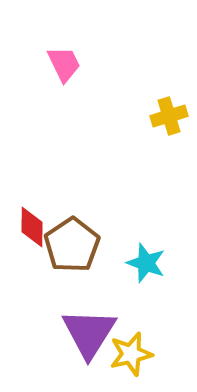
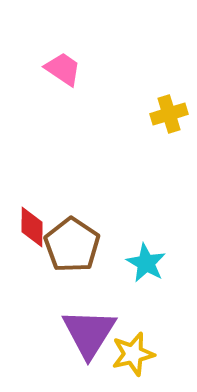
pink trapezoid: moved 1 px left, 5 px down; rotated 30 degrees counterclockwise
yellow cross: moved 2 px up
brown pentagon: rotated 4 degrees counterclockwise
cyan star: rotated 9 degrees clockwise
yellow star: moved 2 px right
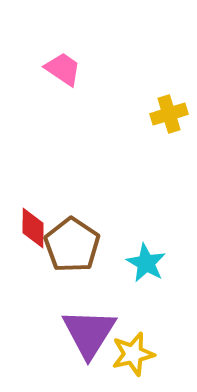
red diamond: moved 1 px right, 1 px down
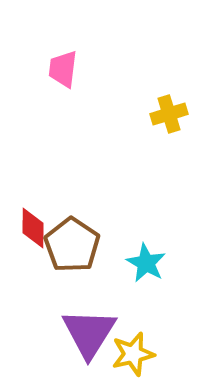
pink trapezoid: rotated 117 degrees counterclockwise
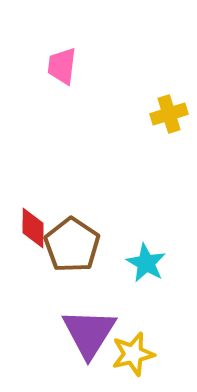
pink trapezoid: moved 1 px left, 3 px up
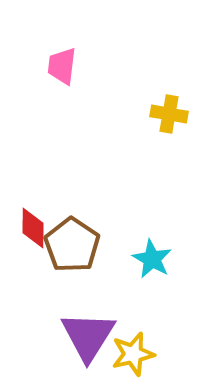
yellow cross: rotated 27 degrees clockwise
cyan star: moved 6 px right, 4 px up
purple triangle: moved 1 px left, 3 px down
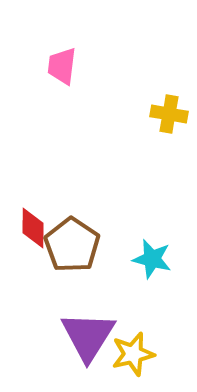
cyan star: rotated 15 degrees counterclockwise
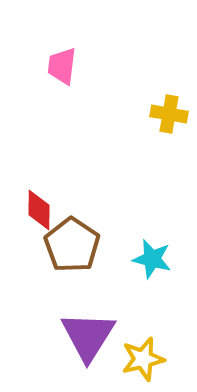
red diamond: moved 6 px right, 18 px up
yellow star: moved 10 px right, 5 px down
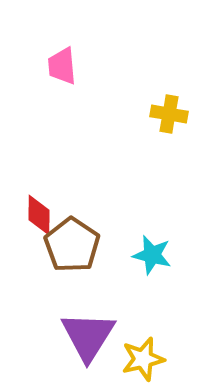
pink trapezoid: rotated 12 degrees counterclockwise
red diamond: moved 5 px down
cyan star: moved 4 px up
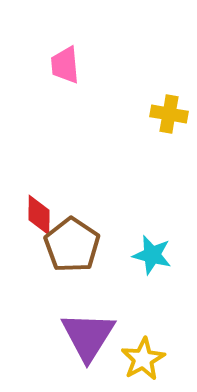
pink trapezoid: moved 3 px right, 1 px up
yellow star: rotated 15 degrees counterclockwise
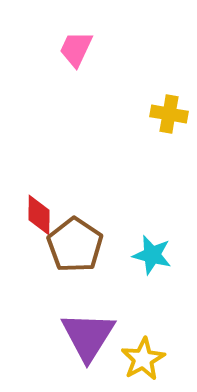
pink trapezoid: moved 11 px right, 16 px up; rotated 30 degrees clockwise
brown pentagon: moved 3 px right
